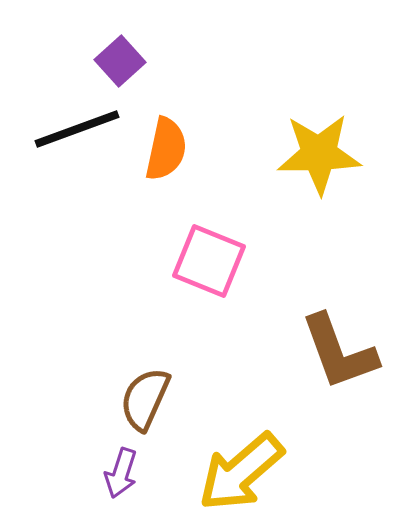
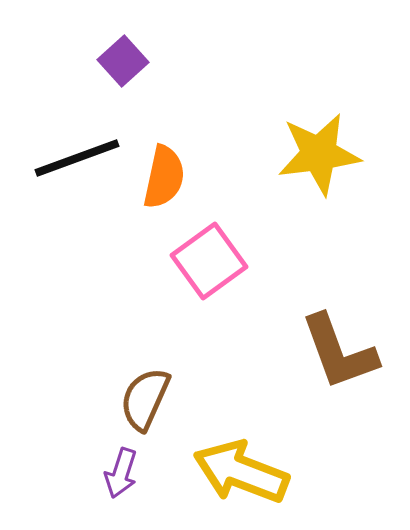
purple square: moved 3 px right
black line: moved 29 px down
orange semicircle: moved 2 px left, 28 px down
yellow star: rotated 6 degrees counterclockwise
pink square: rotated 32 degrees clockwise
yellow arrow: rotated 62 degrees clockwise
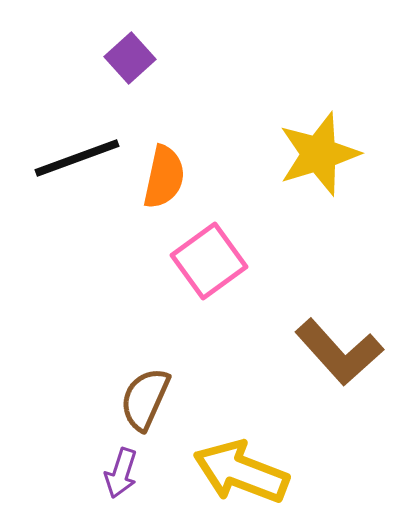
purple square: moved 7 px right, 3 px up
yellow star: rotated 10 degrees counterclockwise
brown L-shape: rotated 22 degrees counterclockwise
